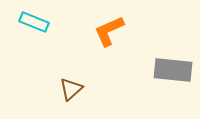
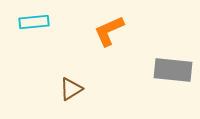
cyan rectangle: rotated 28 degrees counterclockwise
brown triangle: rotated 10 degrees clockwise
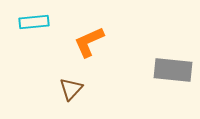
orange L-shape: moved 20 px left, 11 px down
brown triangle: rotated 15 degrees counterclockwise
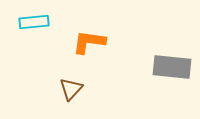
orange L-shape: rotated 32 degrees clockwise
gray rectangle: moved 1 px left, 3 px up
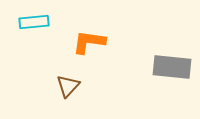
brown triangle: moved 3 px left, 3 px up
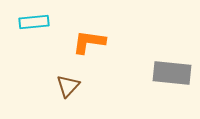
gray rectangle: moved 6 px down
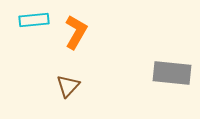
cyan rectangle: moved 2 px up
orange L-shape: moved 13 px left, 10 px up; rotated 112 degrees clockwise
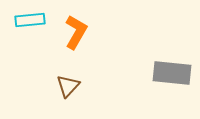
cyan rectangle: moved 4 px left
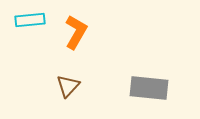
gray rectangle: moved 23 px left, 15 px down
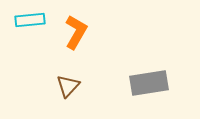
gray rectangle: moved 5 px up; rotated 15 degrees counterclockwise
